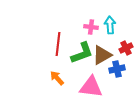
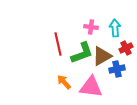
cyan arrow: moved 5 px right, 3 px down
red line: rotated 20 degrees counterclockwise
brown triangle: moved 1 px down
orange arrow: moved 7 px right, 4 px down
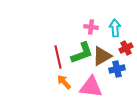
red line: moved 13 px down
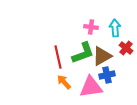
red cross: rotated 24 degrees counterclockwise
green L-shape: moved 1 px right
blue cross: moved 10 px left, 6 px down
pink triangle: rotated 15 degrees counterclockwise
